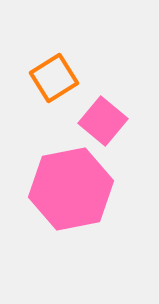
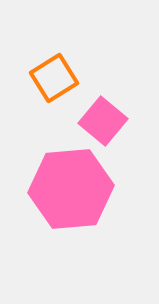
pink hexagon: rotated 6 degrees clockwise
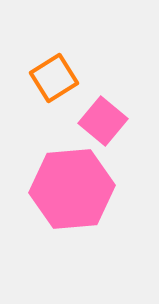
pink hexagon: moved 1 px right
